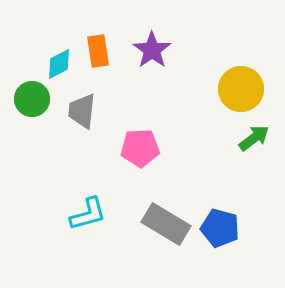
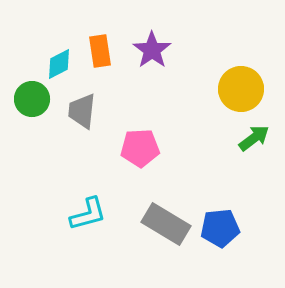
orange rectangle: moved 2 px right
blue pentagon: rotated 21 degrees counterclockwise
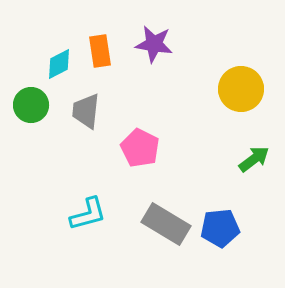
purple star: moved 2 px right, 6 px up; rotated 27 degrees counterclockwise
green circle: moved 1 px left, 6 px down
gray trapezoid: moved 4 px right
green arrow: moved 21 px down
pink pentagon: rotated 30 degrees clockwise
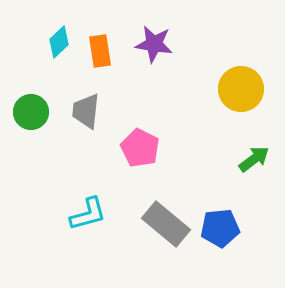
cyan diamond: moved 22 px up; rotated 16 degrees counterclockwise
green circle: moved 7 px down
gray rectangle: rotated 9 degrees clockwise
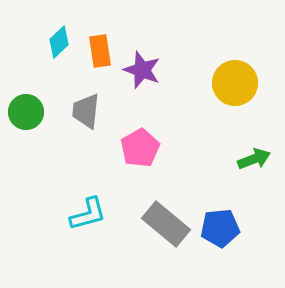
purple star: moved 12 px left, 26 px down; rotated 12 degrees clockwise
yellow circle: moved 6 px left, 6 px up
green circle: moved 5 px left
pink pentagon: rotated 15 degrees clockwise
green arrow: rotated 16 degrees clockwise
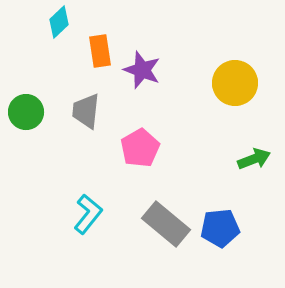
cyan diamond: moved 20 px up
cyan L-shape: rotated 36 degrees counterclockwise
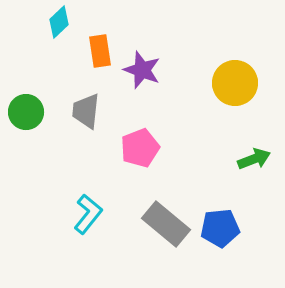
pink pentagon: rotated 9 degrees clockwise
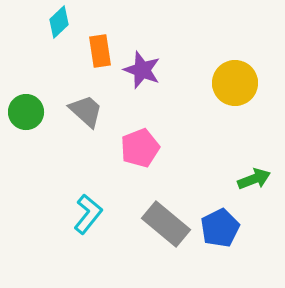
gray trapezoid: rotated 126 degrees clockwise
green arrow: moved 20 px down
blue pentagon: rotated 21 degrees counterclockwise
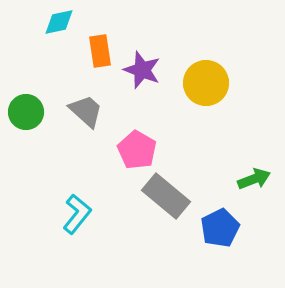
cyan diamond: rotated 32 degrees clockwise
yellow circle: moved 29 px left
pink pentagon: moved 3 px left, 2 px down; rotated 21 degrees counterclockwise
cyan L-shape: moved 11 px left
gray rectangle: moved 28 px up
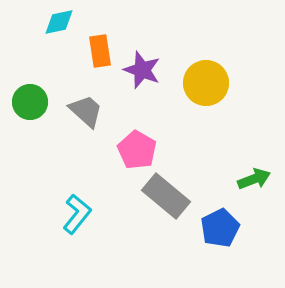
green circle: moved 4 px right, 10 px up
